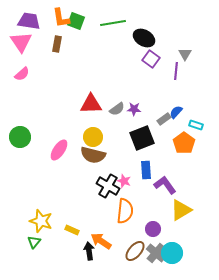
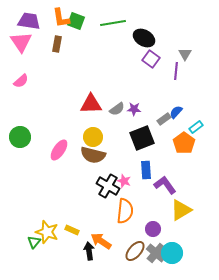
pink semicircle: moved 1 px left, 7 px down
cyan rectangle: moved 2 px down; rotated 56 degrees counterclockwise
yellow star: moved 6 px right, 11 px down
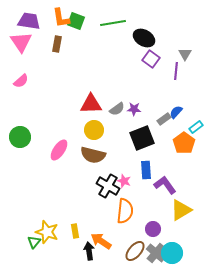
yellow circle: moved 1 px right, 7 px up
yellow rectangle: moved 3 px right, 1 px down; rotated 56 degrees clockwise
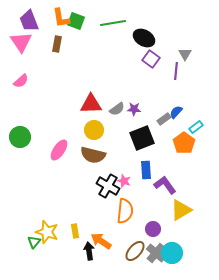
purple trapezoid: rotated 120 degrees counterclockwise
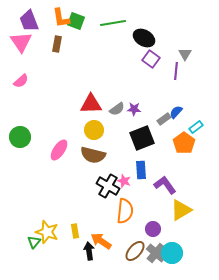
blue rectangle: moved 5 px left
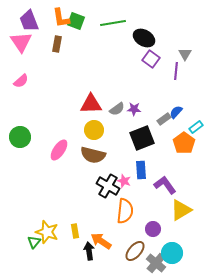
gray cross: moved 10 px down
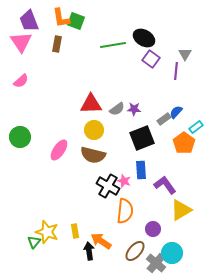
green line: moved 22 px down
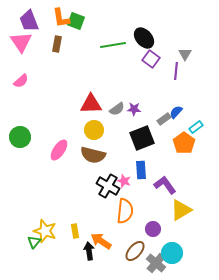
black ellipse: rotated 20 degrees clockwise
yellow star: moved 2 px left, 1 px up
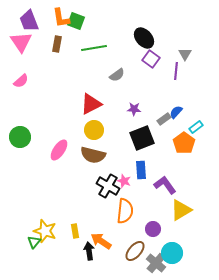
green line: moved 19 px left, 3 px down
red triangle: rotated 25 degrees counterclockwise
gray semicircle: moved 34 px up
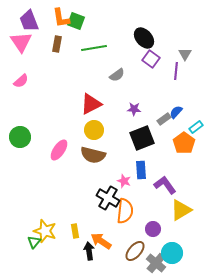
black cross: moved 12 px down
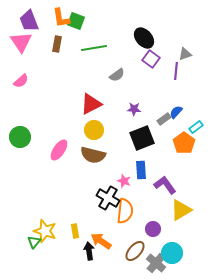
gray triangle: rotated 40 degrees clockwise
